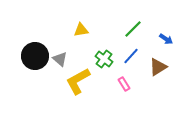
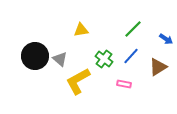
pink rectangle: rotated 48 degrees counterclockwise
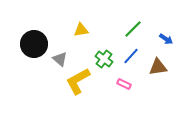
black circle: moved 1 px left, 12 px up
brown triangle: rotated 24 degrees clockwise
pink rectangle: rotated 16 degrees clockwise
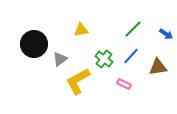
blue arrow: moved 5 px up
gray triangle: rotated 42 degrees clockwise
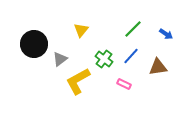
yellow triangle: rotated 42 degrees counterclockwise
